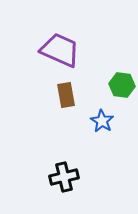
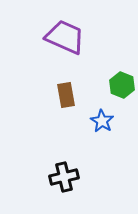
purple trapezoid: moved 5 px right, 13 px up
green hexagon: rotated 15 degrees clockwise
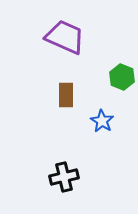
green hexagon: moved 8 px up
brown rectangle: rotated 10 degrees clockwise
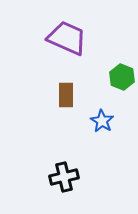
purple trapezoid: moved 2 px right, 1 px down
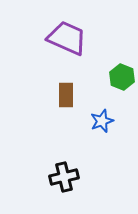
blue star: rotated 20 degrees clockwise
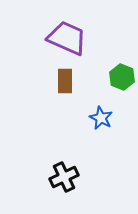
brown rectangle: moved 1 px left, 14 px up
blue star: moved 1 px left, 3 px up; rotated 25 degrees counterclockwise
black cross: rotated 12 degrees counterclockwise
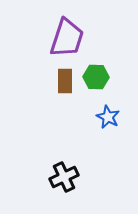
purple trapezoid: rotated 84 degrees clockwise
green hexagon: moved 26 px left; rotated 20 degrees counterclockwise
blue star: moved 7 px right, 1 px up
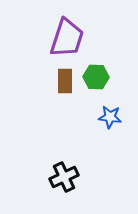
blue star: moved 2 px right; rotated 20 degrees counterclockwise
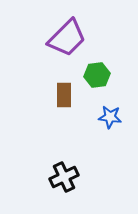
purple trapezoid: rotated 27 degrees clockwise
green hexagon: moved 1 px right, 2 px up; rotated 10 degrees counterclockwise
brown rectangle: moved 1 px left, 14 px down
